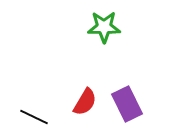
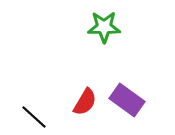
purple rectangle: moved 4 px up; rotated 28 degrees counterclockwise
black line: rotated 16 degrees clockwise
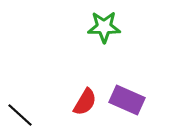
purple rectangle: rotated 12 degrees counterclockwise
black line: moved 14 px left, 2 px up
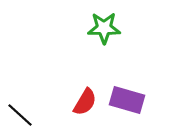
green star: moved 1 px down
purple rectangle: rotated 8 degrees counterclockwise
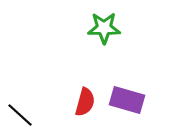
red semicircle: rotated 16 degrees counterclockwise
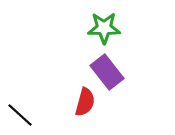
purple rectangle: moved 20 px left, 28 px up; rotated 36 degrees clockwise
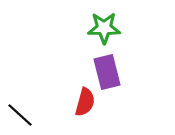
purple rectangle: rotated 24 degrees clockwise
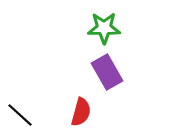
purple rectangle: rotated 16 degrees counterclockwise
red semicircle: moved 4 px left, 10 px down
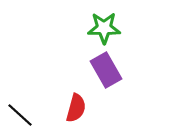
purple rectangle: moved 1 px left, 2 px up
red semicircle: moved 5 px left, 4 px up
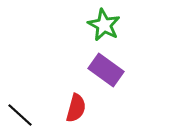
green star: moved 3 px up; rotated 28 degrees clockwise
purple rectangle: rotated 24 degrees counterclockwise
